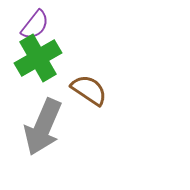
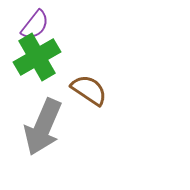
green cross: moved 1 px left, 1 px up
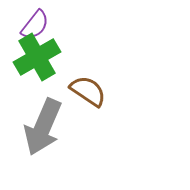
brown semicircle: moved 1 px left, 1 px down
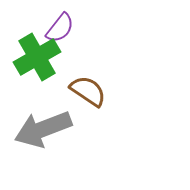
purple semicircle: moved 25 px right, 3 px down
gray arrow: moved 2 px down; rotated 46 degrees clockwise
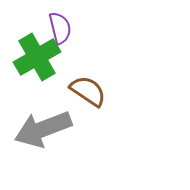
purple semicircle: rotated 52 degrees counterclockwise
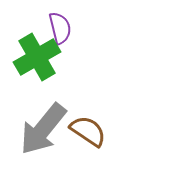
brown semicircle: moved 40 px down
gray arrow: rotated 30 degrees counterclockwise
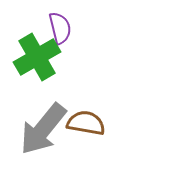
brown semicircle: moved 2 px left, 8 px up; rotated 24 degrees counterclockwise
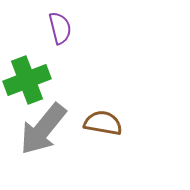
green cross: moved 10 px left, 23 px down; rotated 9 degrees clockwise
brown semicircle: moved 17 px right
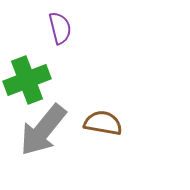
gray arrow: moved 1 px down
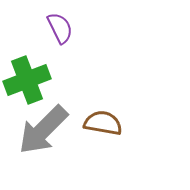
purple semicircle: rotated 12 degrees counterclockwise
gray arrow: rotated 6 degrees clockwise
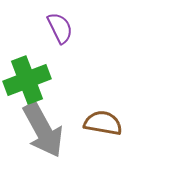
gray arrow: rotated 74 degrees counterclockwise
